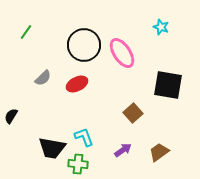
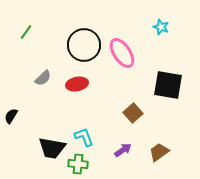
red ellipse: rotated 15 degrees clockwise
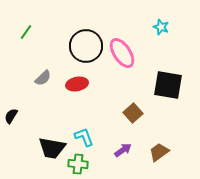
black circle: moved 2 px right, 1 px down
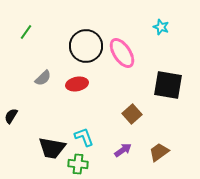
brown square: moved 1 px left, 1 px down
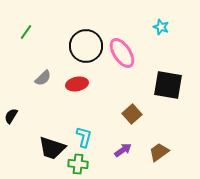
cyan L-shape: rotated 35 degrees clockwise
black trapezoid: rotated 8 degrees clockwise
